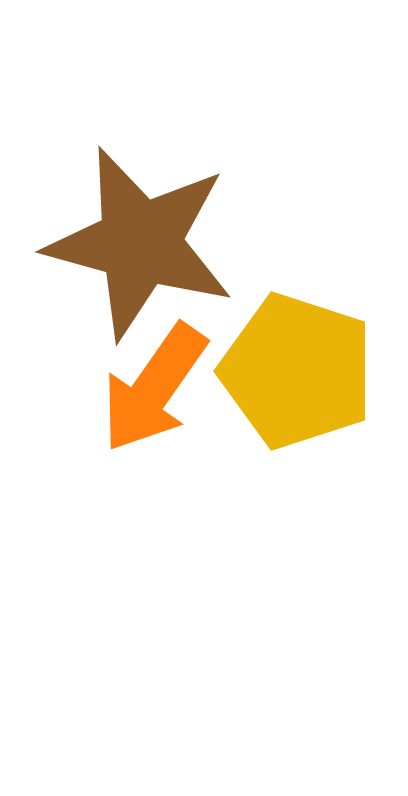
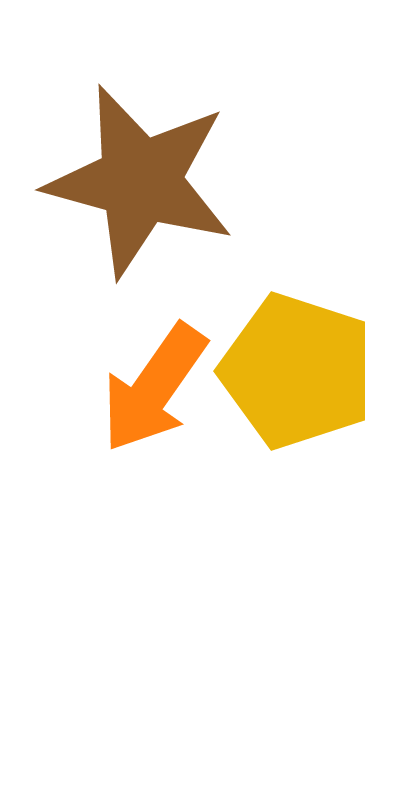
brown star: moved 62 px up
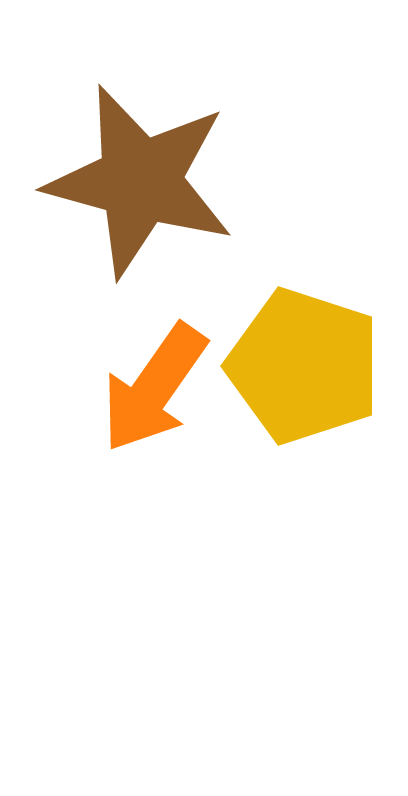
yellow pentagon: moved 7 px right, 5 px up
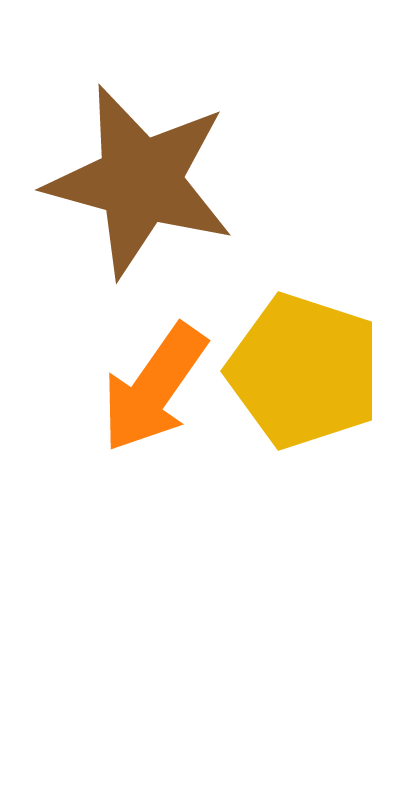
yellow pentagon: moved 5 px down
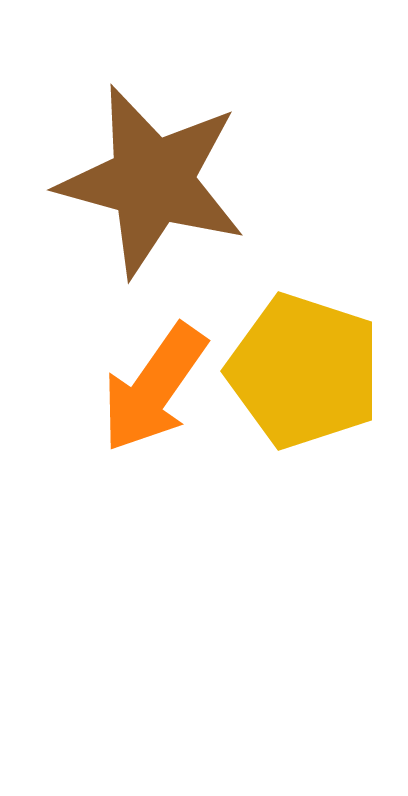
brown star: moved 12 px right
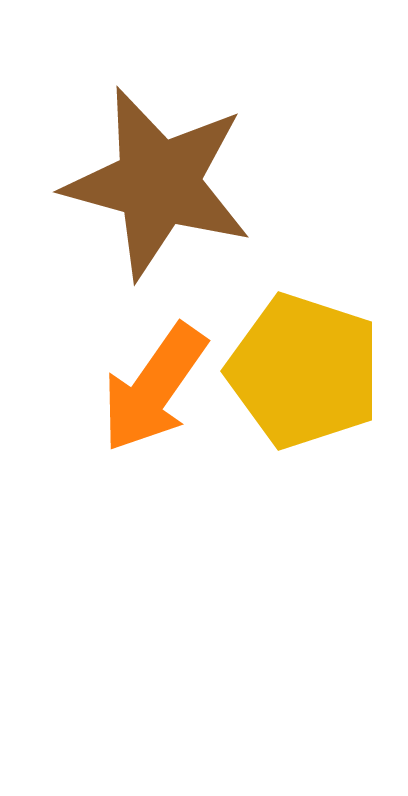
brown star: moved 6 px right, 2 px down
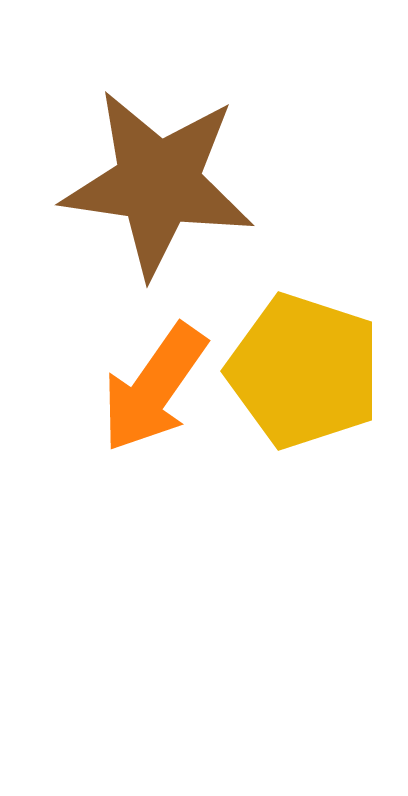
brown star: rotated 7 degrees counterclockwise
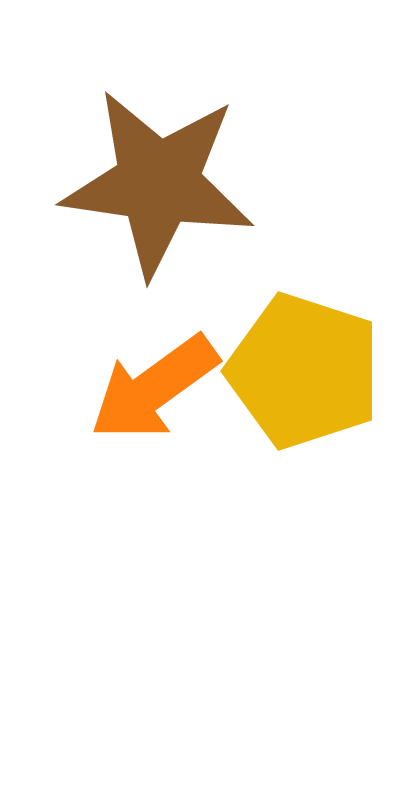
orange arrow: rotated 19 degrees clockwise
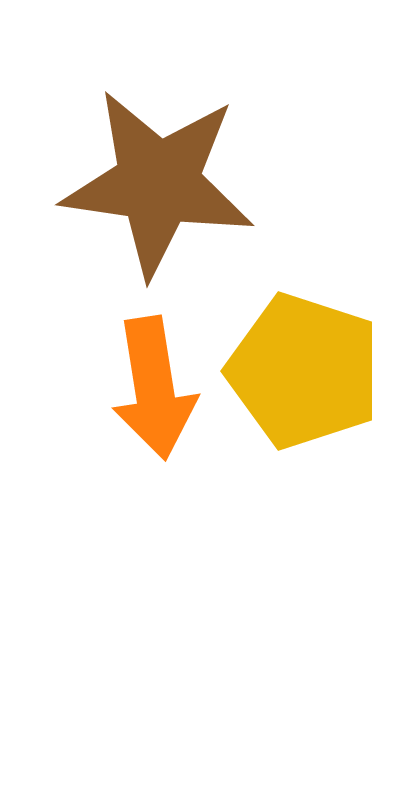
orange arrow: rotated 63 degrees counterclockwise
